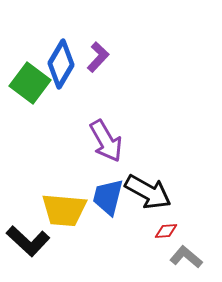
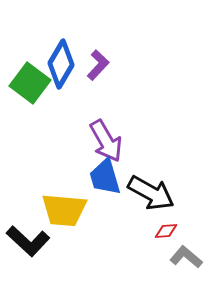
purple L-shape: moved 8 px down
black arrow: moved 3 px right, 1 px down
blue trapezoid: moved 3 px left, 20 px up; rotated 30 degrees counterclockwise
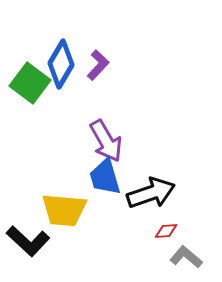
black arrow: rotated 48 degrees counterclockwise
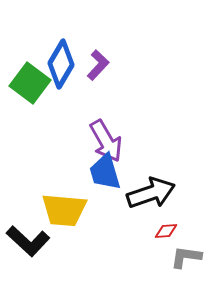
blue trapezoid: moved 5 px up
gray L-shape: rotated 32 degrees counterclockwise
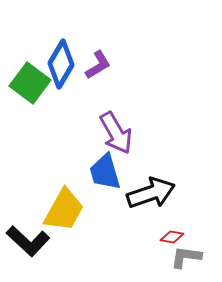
purple L-shape: rotated 16 degrees clockwise
purple arrow: moved 10 px right, 8 px up
yellow trapezoid: rotated 66 degrees counterclockwise
red diamond: moved 6 px right, 6 px down; rotated 15 degrees clockwise
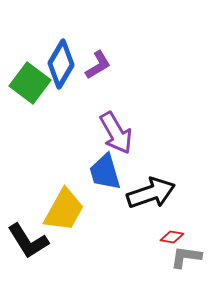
black L-shape: rotated 15 degrees clockwise
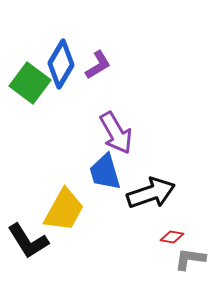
gray L-shape: moved 4 px right, 2 px down
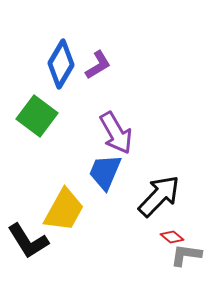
green square: moved 7 px right, 33 px down
blue trapezoid: rotated 39 degrees clockwise
black arrow: moved 8 px right, 3 px down; rotated 27 degrees counterclockwise
red diamond: rotated 30 degrees clockwise
gray L-shape: moved 4 px left, 4 px up
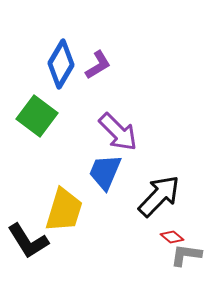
purple arrow: moved 2 px right, 1 px up; rotated 15 degrees counterclockwise
yellow trapezoid: rotated 12 degrees counterclockwise
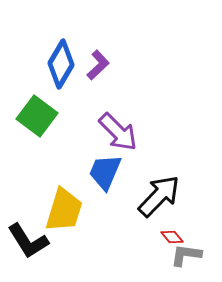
purple L-shape: rotated 12 degrees counterclockwise
red diamond: rotated 10 degrees clockwise
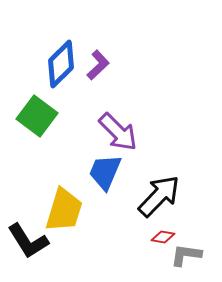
blue diamond: rotated 15 degrees clockwise
red diamond: moved 9 px left; rotated 40 degrees counterclockwise
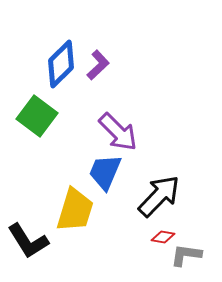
yellow trapezoid: moved 11 px right
